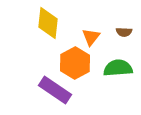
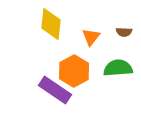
yellow diamond: moved 3 px right, 1 px down
orange hexagon: moved 1 px left, 8 px down
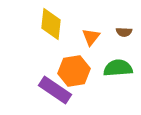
orange hexagon: rotated 20 degrees clockwise
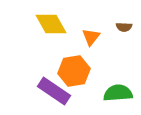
yellow diamond: rotated 36 degrees counterclockwise
brown semicircle: moved 5 px up
green semicircle: moved 25 px down
purple rectangle: moved 1 px left, 1 px down
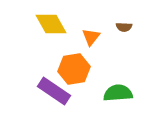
orange hexagon: moved 2 px up
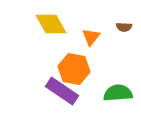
orange hexagon: rotated 20 degrees clockwise
purple rectangle: moved 8 px right
